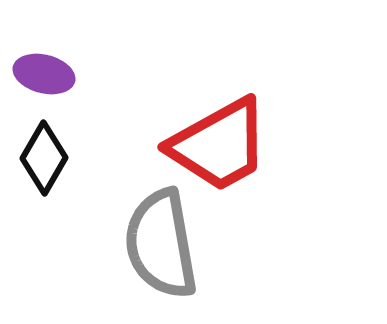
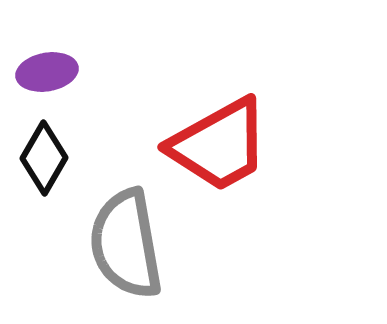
purple ellipse: moved 3 px right, 2 px up; rotated 24 degrees counterclockwise
gray semicircle: moved 35 px left
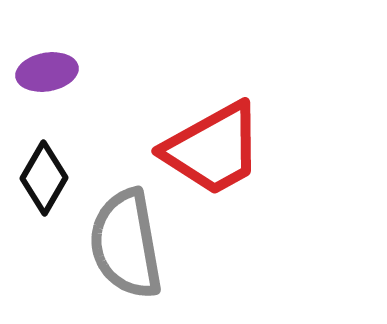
red trapezoid: moved 6 px left, 4 px down
black diamond: moved 20 px down
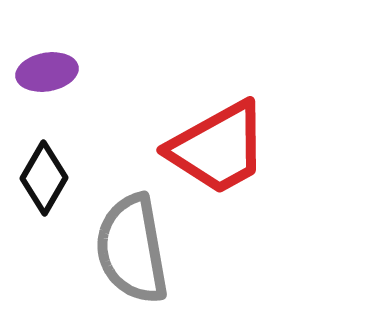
red trapezoid: moved 5 px right, 1 px up
gray semicircle: moved 6 px right, 5 px down
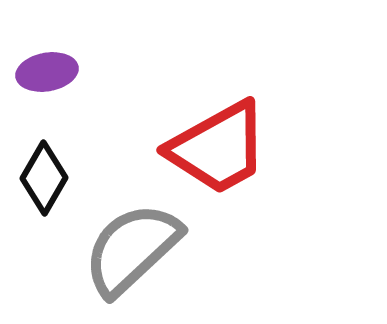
gray semicircle: rotated 57 degrees clockwise
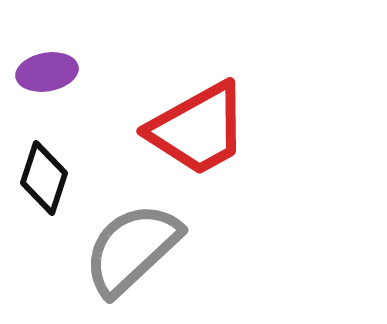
red trapezoid: moved 20 px left, 19 px up
black diamond: rotated 12 degrees counterclockwise
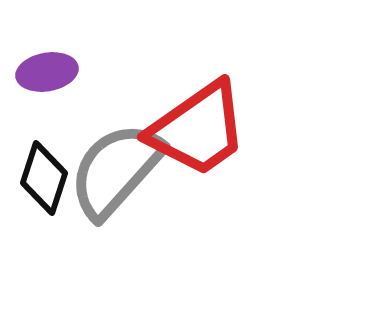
red trapezoid: rotated 6 degrees counterclockwise
gray semicircle: moved 16 px left, 79 px up; rotated 5 degrees counterclockwise
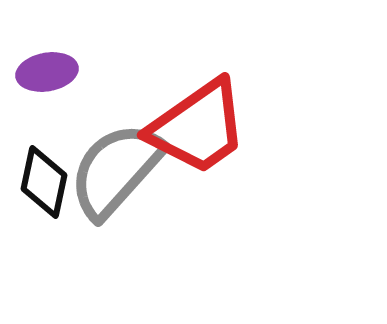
red trapezoid: moved 2 px up
black diamond: moved 4 px down; rotated 6 degrees counterclockwise
